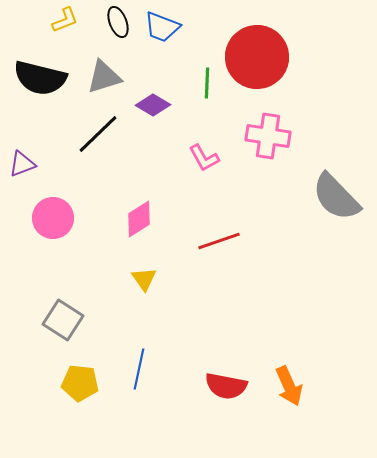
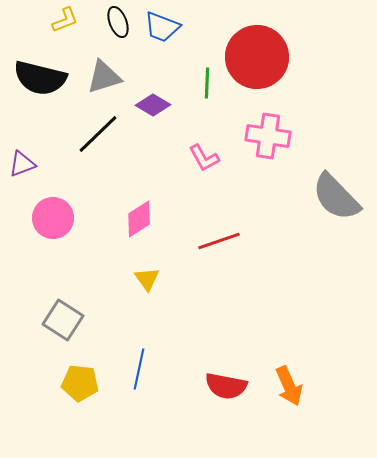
yellow triangle: moved 3 px right
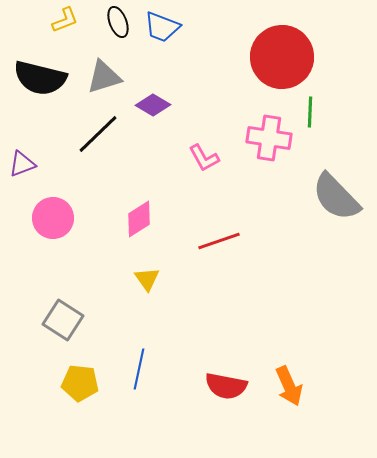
red circle: moved 25 px right
green line: moved 103 px right, 29 px down
pink cross: moved 1 px right, 2 px down
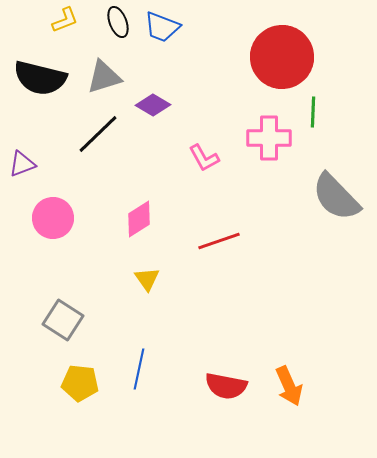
green line: moved 3 px right
pink cross: rotated 9 degrees counterclockwise
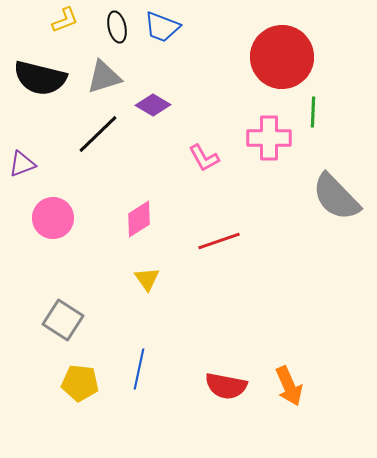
black ellipse: moved 1 px left, 5 px down; rotated 8 degrees clockwise
